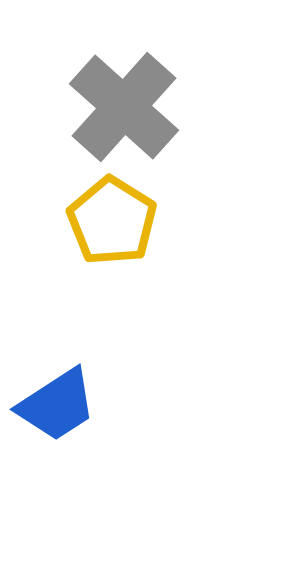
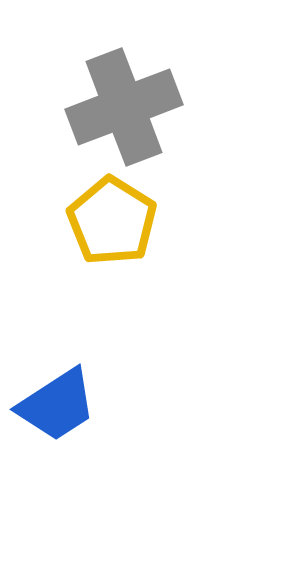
gray cross: rotated 27 degrees clockwise
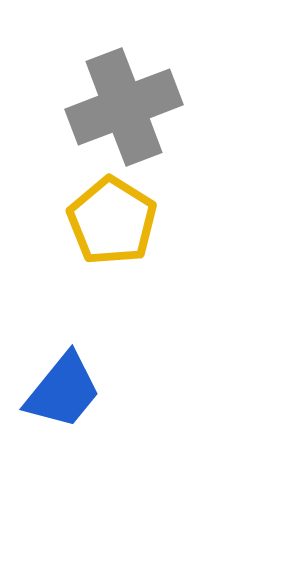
blue trapezoid: moved 6 px right, 14 px up; rotated 18 degrees counterclockwise
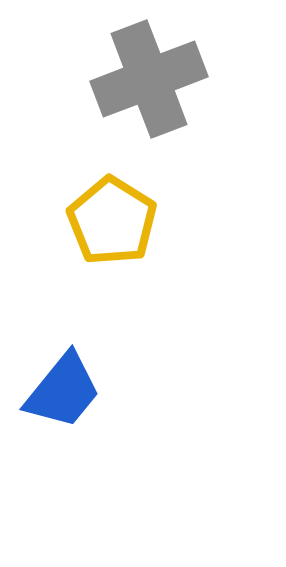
gray cross: moved 25 px right, 28 px up
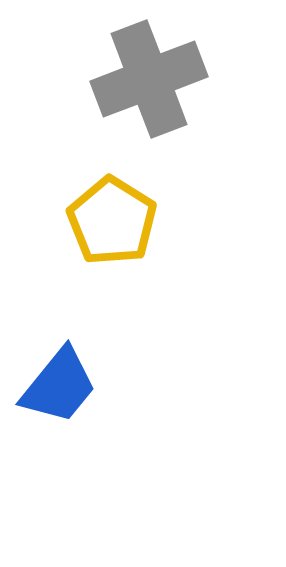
blue trapezoid: moved 4 px left, 5 px up
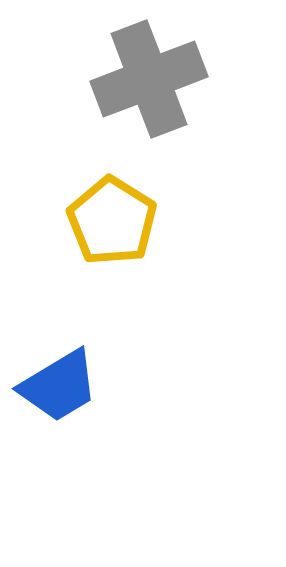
blue trapezoid: rotated 20 degrees clockwise
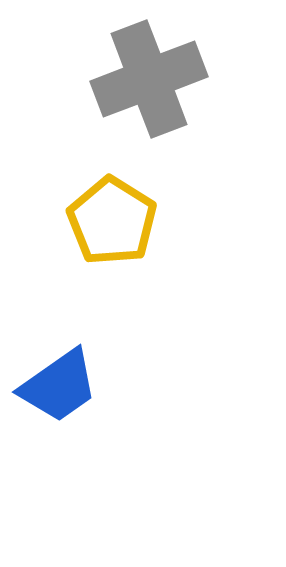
blue trapezoid: rotated 4 degrees counterclockwise
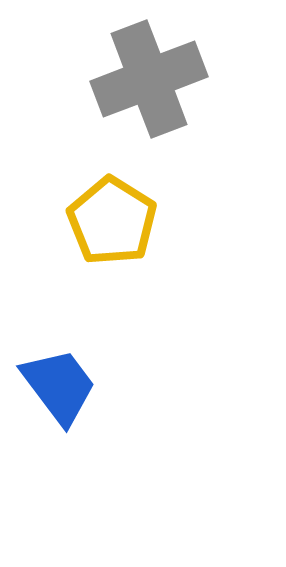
blue trapezoid: rotated 92 degrees counterclockwise
